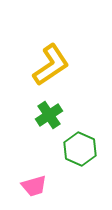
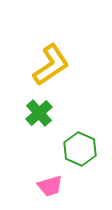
green cross: moved 10 px left, 2 px up; rotated 8 degrees counterclockwise
pink trapezoid: moved 16 px right
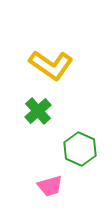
yellow L-shape: rotated 69 degrees clockwise
green cross: moved 1 px left, 2 px up
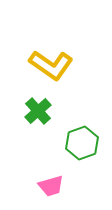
green hexagon: moved 2 px right, 6 px up; rotated 16 degrees clockwise
pink trapezoid: moved 1 px right
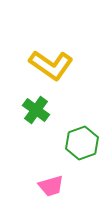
green cross: moved 2 px left, 1 px up; rotated 12 degrees counterclockwise
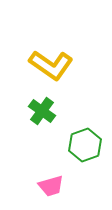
green cross: moved 6 px right, 1 px down
green hexagon: moved 3 px right, 2 px down
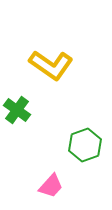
green cross: moved 25 px left, 1 px up
pink trapezoid: rotated 32 degrees counterclockwise
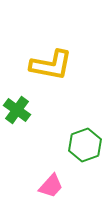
yellow L-shape: rotated 24 degrees counterclockwise
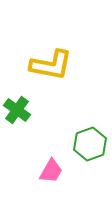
green hexagon: moved 5 px right, 1 px up
pink trapezoid: moved 15 px up; rotated 12 degrees counterclockwise
